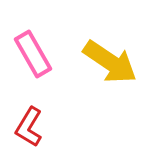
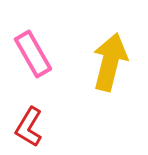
yellow arrow: rotated 110 degrees counterclockwise
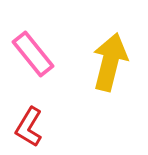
pink rectangle: rotated 9 degrees counterclockwise
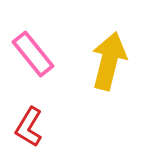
yellow arrow: moved 1 px left, 1 px up
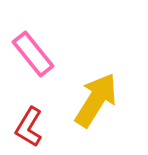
yellow arrow: moved 13 px left, 39 px down; rotated 18 degrees clockwise
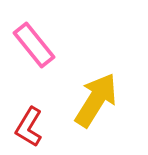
pink rectangle: moved 1 px right, 9 px up
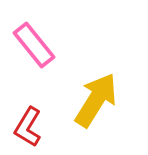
red L-shape: moved 1 px left
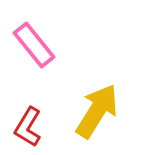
yellow arrow: moved 1 px right, 11 px down
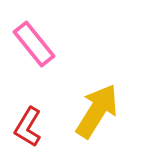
pink rectangle: moved 1 px up
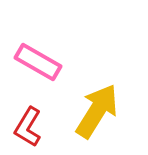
pink rectangle: moved 4 px right, 18 px down; rotated 21 degrees counterclockwise
